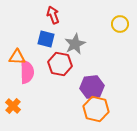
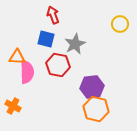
red hexagon: moved 2 px left, 1 px down
orange cross: rotated 14 degrees counterclockwise
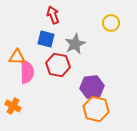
yellow circle: moved 9 px left, 1 px up
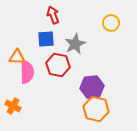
blue square: rotated 18 degrees counterclockwise
